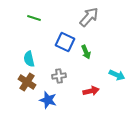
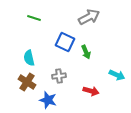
gray arrow: rotated 20 degrees clockwise
cyan semicircle: moved 1 px up
red arrow: rotated 28 degrees clockwise
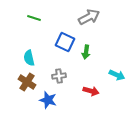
green arrow: rotated 32 degrees clockwise
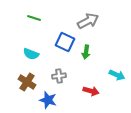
gray arrow: moved 1 px left, 4 px down
cyan semicircle: moved 2 px right, 4 px up; rotated 56 degrees counterclockwise
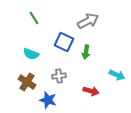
green line: rotated 40 degrees clockwise
blue square: moved 1 px left
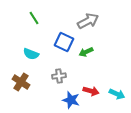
green arrow: rotated 56 degrees clockwise
cyan arrow: moved 19 px down
brown cross: moved 6 px left
blue star: moved 23 px right
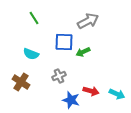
blue square: rotated 24 degrees counterclockwise
green arrow: moved 3 px left
gray cross: rotated 16 degrees counterclockwise
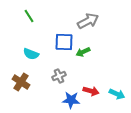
green line: moved 5 px left, 2 px up
blue star: rotated 12 degrees counterclockwise
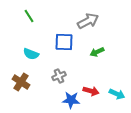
green arrow: moved 14 px right
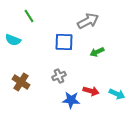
cyan semicircle: moved 18 px left, 14 px up
